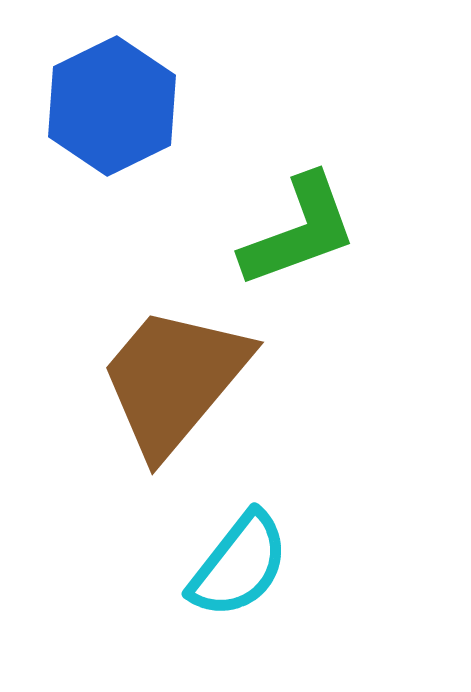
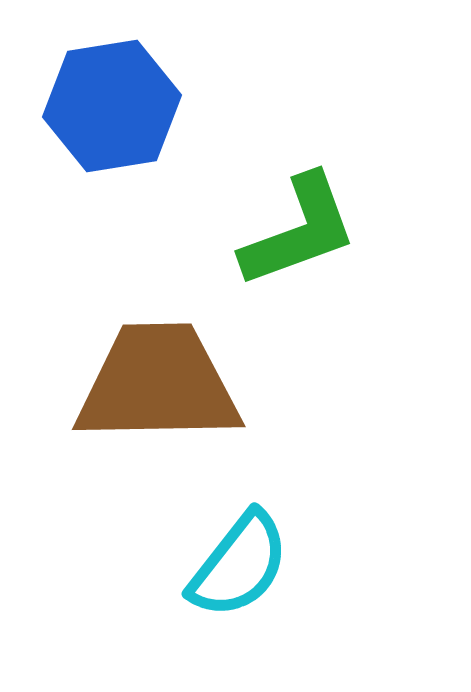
blue hexagon: rotated 17 degrees clockwise
brown trapezoid: moved 16 px left, 4 px down; rotated 49 degrees clockwise
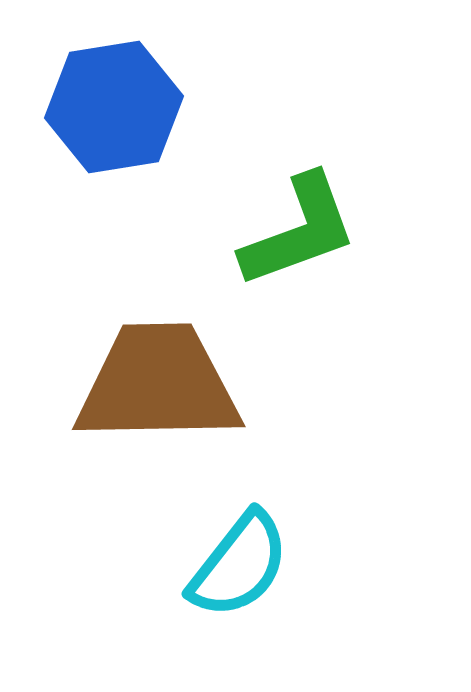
blue hexagon: moved 2 px right, 1 px down
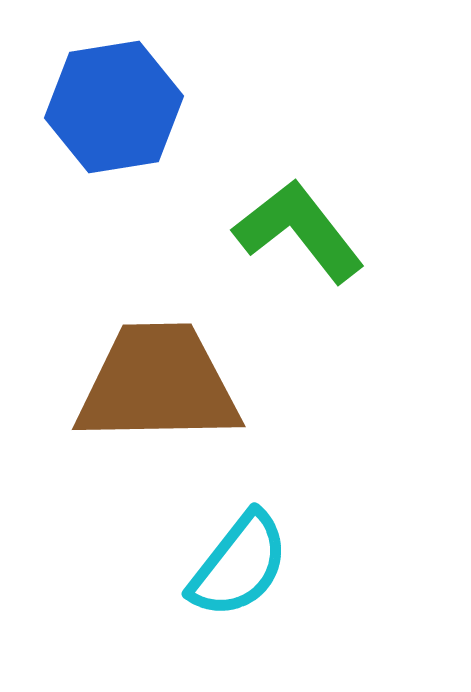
green L-shape: rotated 108 degrees counterclockwise
